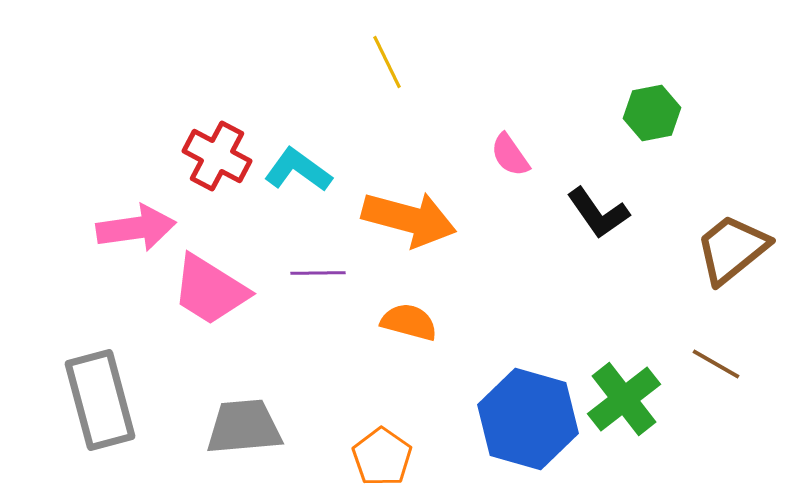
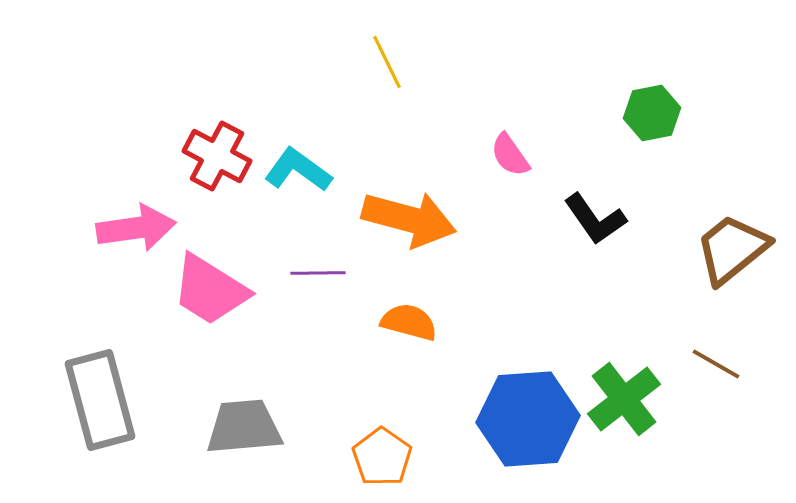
black L-shape: moved 3 px left, 6 px down
blue hexagon: rotated 20 degrees counterclockwise
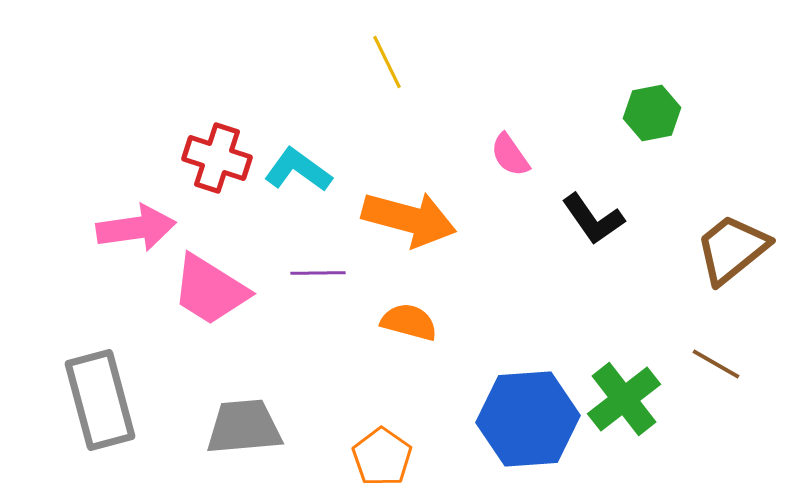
red cross: moved 2 px down; rotated 10 degrees counterclockwise
black L-shape: moved 2 px left
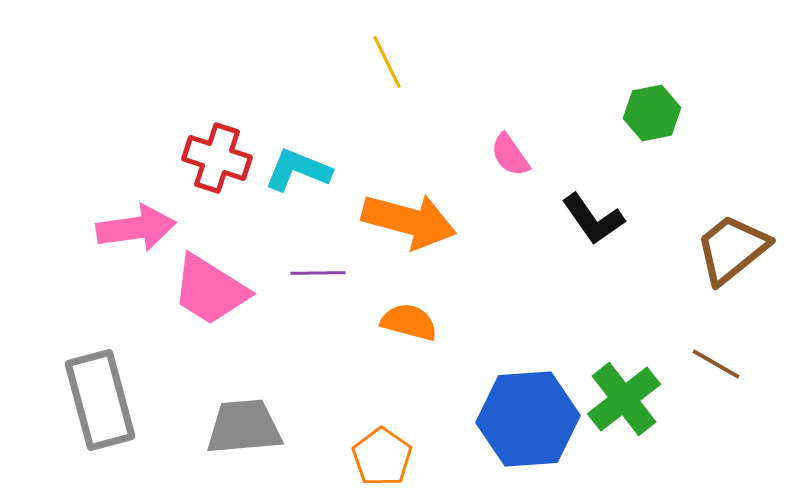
cyan L-shape: rotated 14 degrees counterclockwise
orange arrow: moved 2 px down
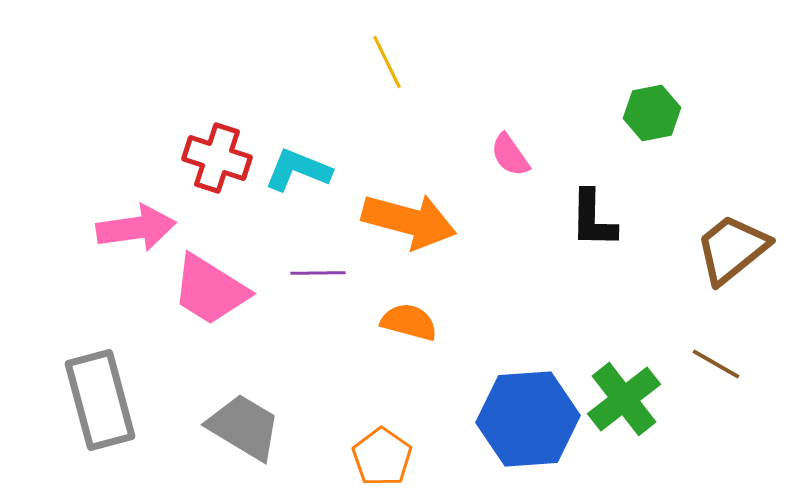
black L-shape: rotated 36 degrees clockwise
gray trapezoid: rotated 36 degrees clockwise
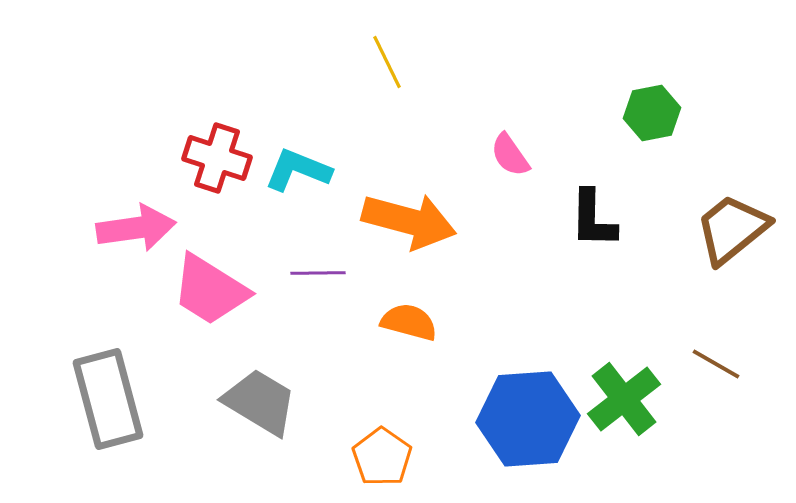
brown trapezoid: moved 20 px up
gray rectangle: moved 8 px right, 1 px up
gray trapezoid: moved 16 px right, 25 px up
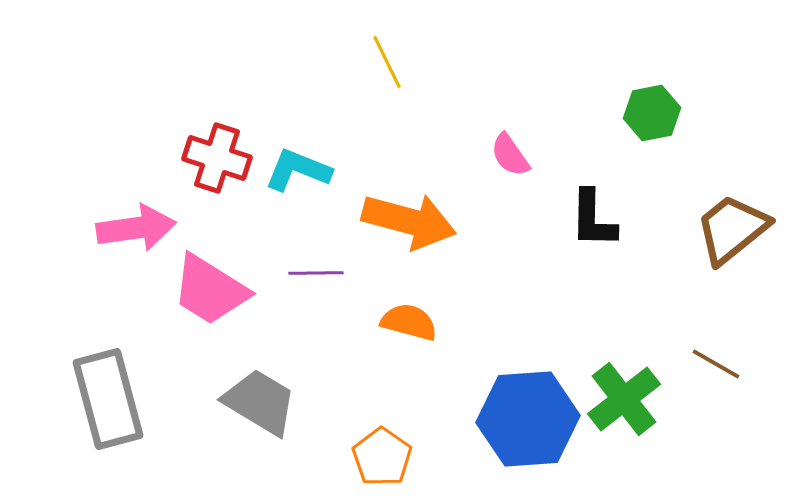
purple line: moved 2 px left
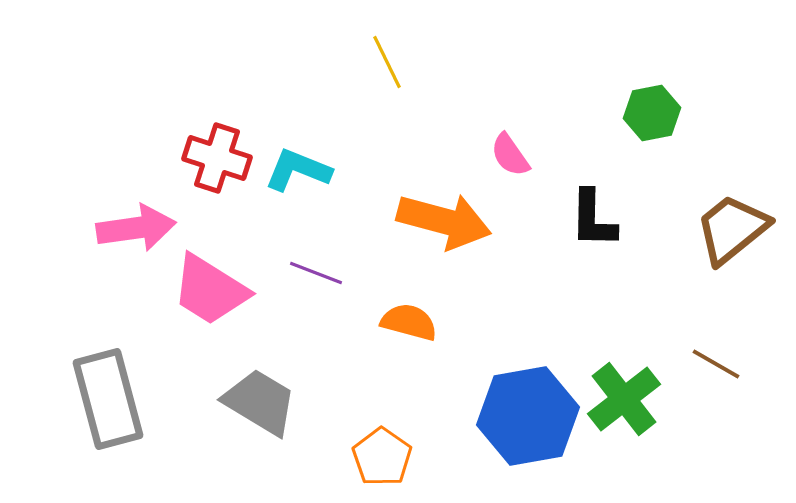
orange arrow: moved 35 px right
purple line: rotated 22 degrees clockwise
blue hexagon: moved 3 px up; rotated 6 degrees counterclockwise
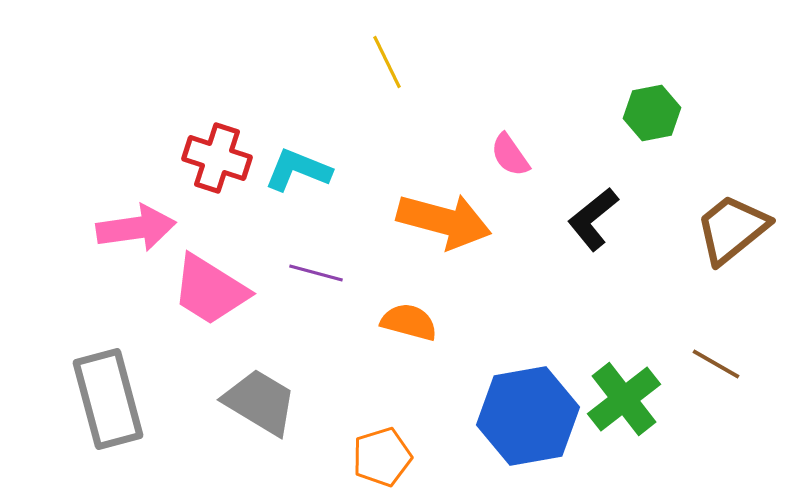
black L-shape: rotated 50 degrees clockwise
purple line: rotated 6 degrees counterclockwise
orange pentagon: rotated 20 degrees clockwise
